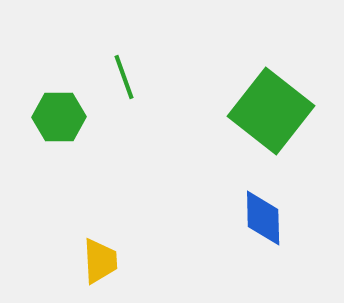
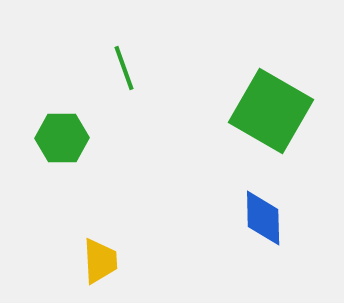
green line: moved 9 px up
green square: rotated 8 degrees counterclockwise
green hexagon: moved 3 px right, 21 px down
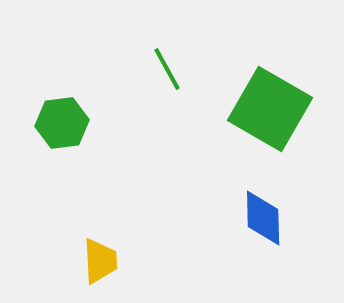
green line: moved 43 px right, 1 px down; rotated 9 degrees counterclockwise
green square: moved 1 px left, 2 px up
green hexagon: moved 15 px up; rotated 6 degrees counterclockwise
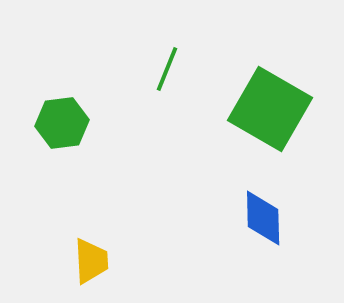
green line: rotated 51 degrees clockwise
yellow trapezoid: moved 9 px left
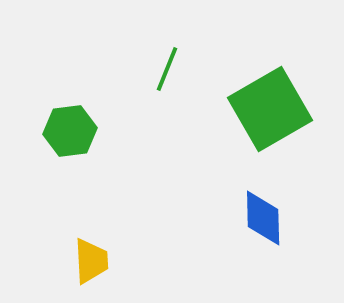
green square: rotated 30 degrees clockwise
green hexagon: moved 8 px right, 8 px down
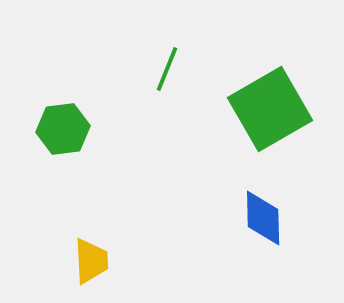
green hexagon: moved 7 px left, 2 px up
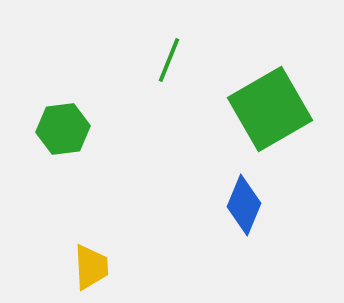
green line: moved 2 px right, 9 px up
blue diamond: moved 19 px left, 13 px up; rotated 24 degrees clockwise
yellow trapezoid: moved 6 px down
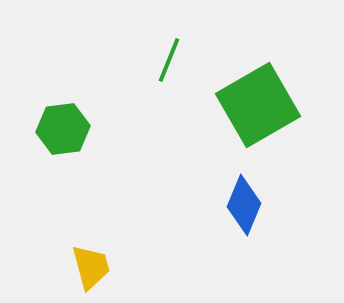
green square: moved 12 px left, 4 px up
yellow trapezoid: rotated 12 degrees counterclockwise
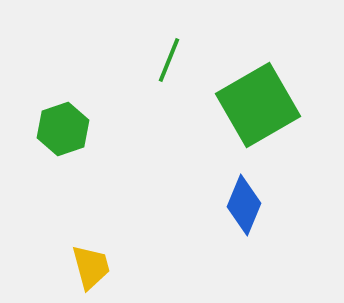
green hexagon: rotated 12 degrees counterclockwise
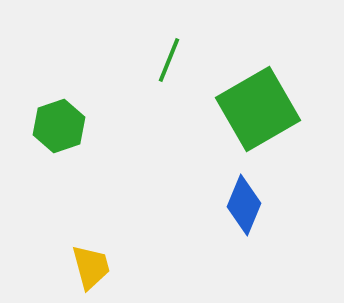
green square: moved 4 px down
green hexagon: moved 4 px left, 3 px up
